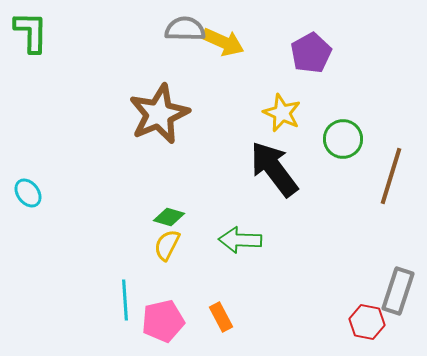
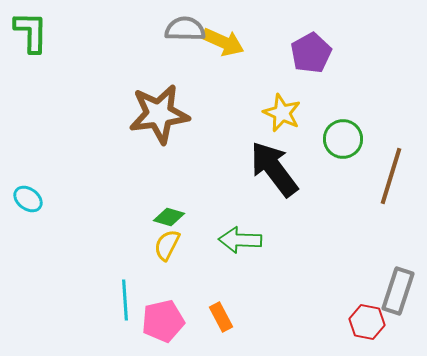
brown star: rotated 16 degrees clockwise
cyan ellipse: moved 6 px down; rotated 16 degrees counterclockwise
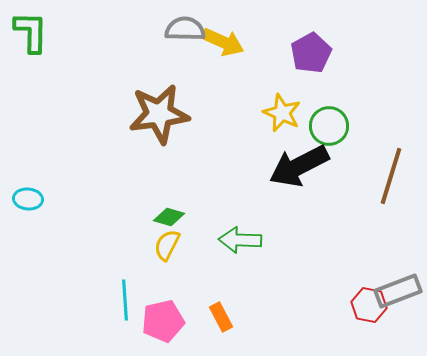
green circle: moved 14 px left, 13 px up
black arrow: moved 25 px right, 3 px up; rotated 80 degrees counterclockwise
cyan ellipse: rotated 32 degrees counterclockwise
gray rectangle: rotated 51 degrees clockwise
red hexagon: moved 2 px right, 17 px up
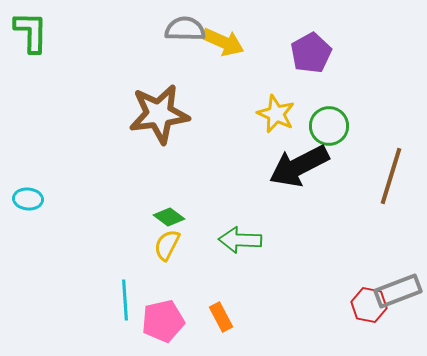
yellow star: moved 6 px left, 1 px down
green diamond: rotated 20 degrees clockwise
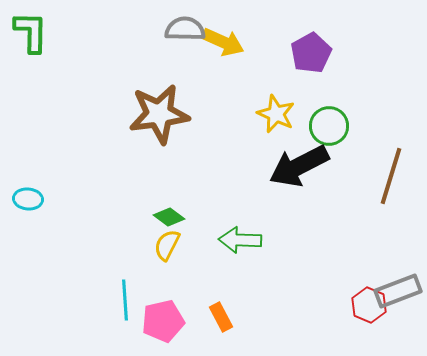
red hexagon: rotated 12 degrees clockwise
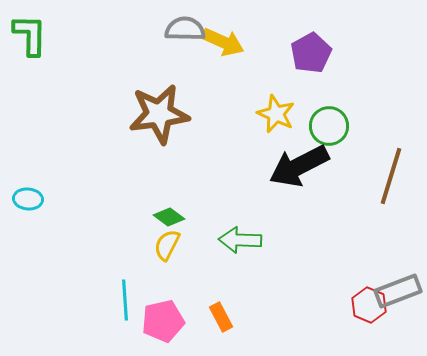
green L-shape: moved 1 px left, 3 px down
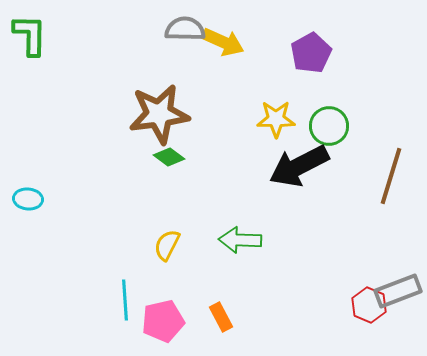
yellow star: moved 5 px down; rotated 24 degrees counterclockwise
green diamond: moved 60 px up
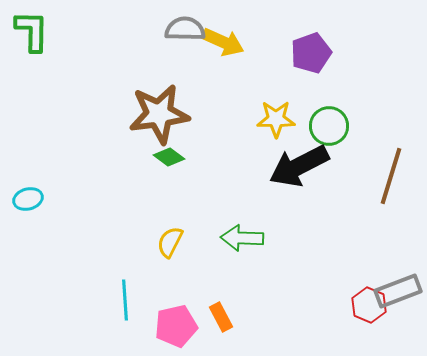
green L-shape: moved 2 px right, 4 px up
purple pentagon: rotated 9 degrees clockwise
cyan ellipse: rotated 20 degrees counterclockwise
green arrow: moved 2 px right, 2 px up
yellow semicircle: moved 3 px right, 3 px up
pink pentagon: moved 13 px right, 5 px down
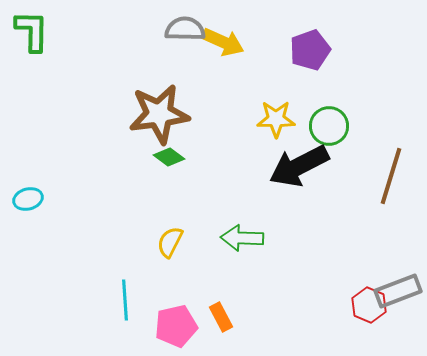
purple pentagon: moved 1 px left, 3 px up
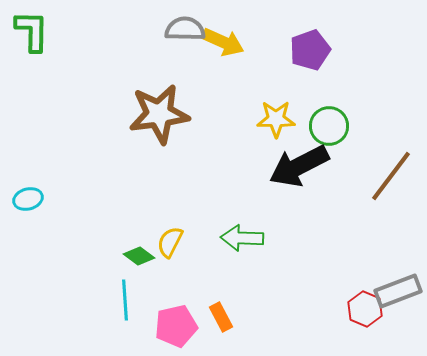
green diamond: moved 30 px left, 99 px down
brown line: rotated 20 degrees clockwise
red hexagon: moved 4 px left, 4 px down
